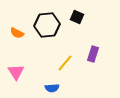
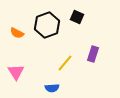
black hexagon: rotated 15 degrees counterclockwise
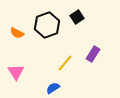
black square: rotated 32 degrees clockwise
purple rectangle: rotated 14 degrees clockwise
blue semicircle: moved 1 px right; rotated 152 degrees clockwise
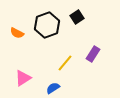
pink triangle: moved 7 px right, 6 px down; rotated 30 degrees clockwise
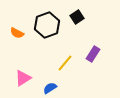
blue semicircle: moved 3 px left
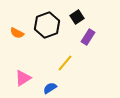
purple rectangle: moved 5 px left, 17 px up
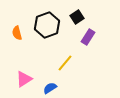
orange semicircle: rotated 48 degrees clockwise
pink triangle: moved 1 px right, 1 px down
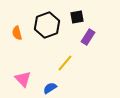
black square: rotated 24 degrees clockwise
pink triangle: moved 1 px left; rotated 42 degrees counterclockwise
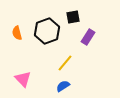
black square: moved 4 px left
black hexagon: moved 6 px down
blue semicircle: moved 13 px right, 2 px up
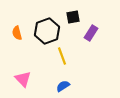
purple rectangle: moved 3 px right, 4 px up
yellow line: moved 3 px left, 7 px up; rotated 60 degrees counterclockwise
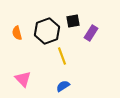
black square: moved 4 px down
